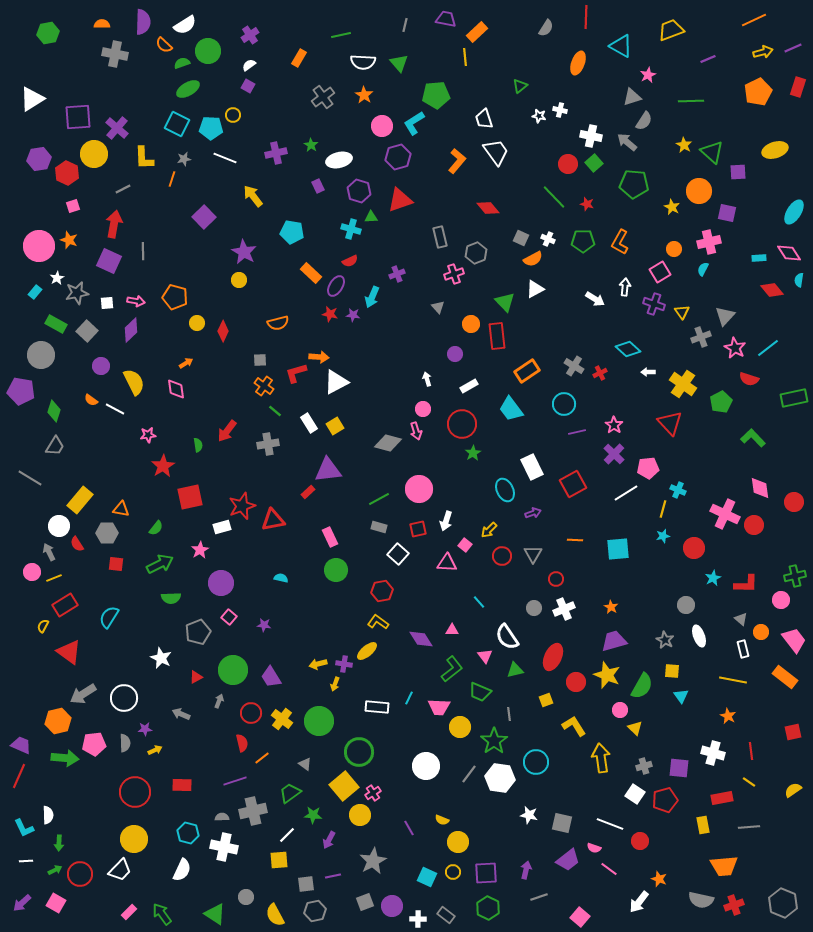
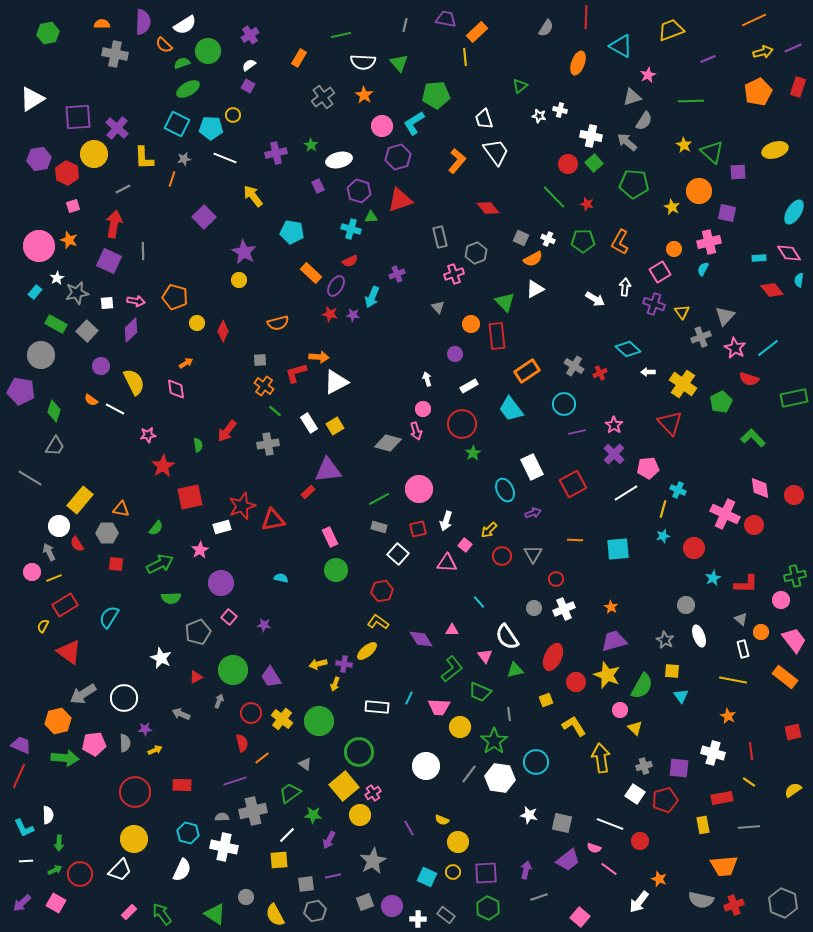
red circle at (794, 502): moved 7 px up
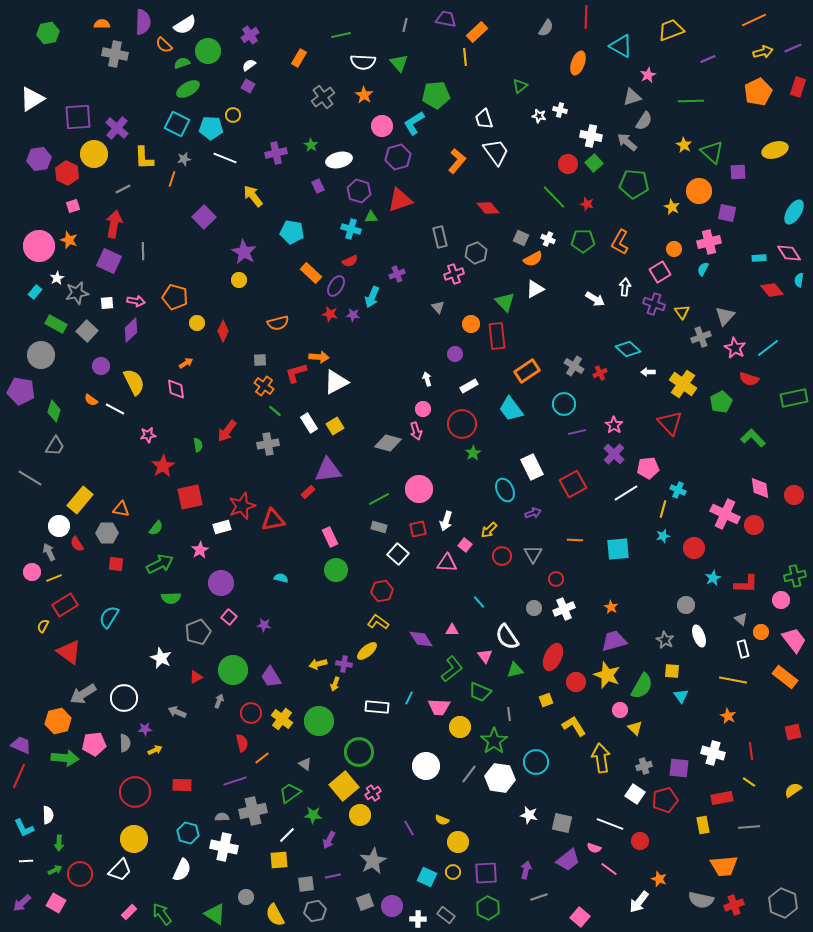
gray arrow at (181, 714): moved 4 px left, 2 px up
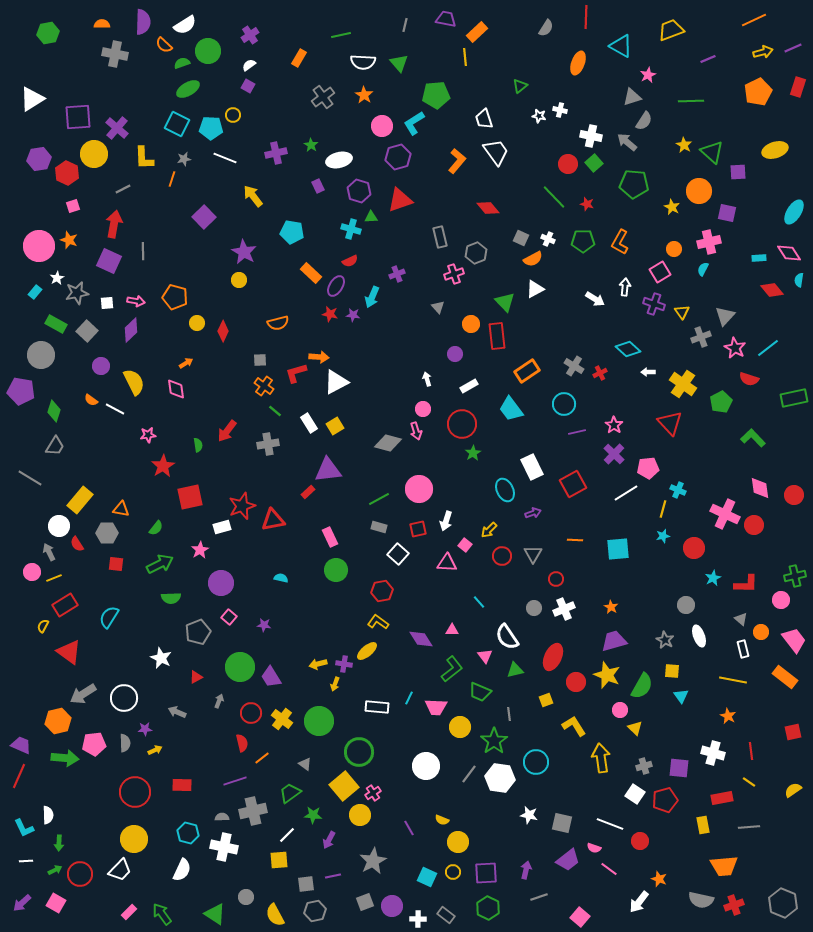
green circle at (233, 670): moved 7 px right, 3 px up
pink trapezoid at (439, 707): moved 3 px left
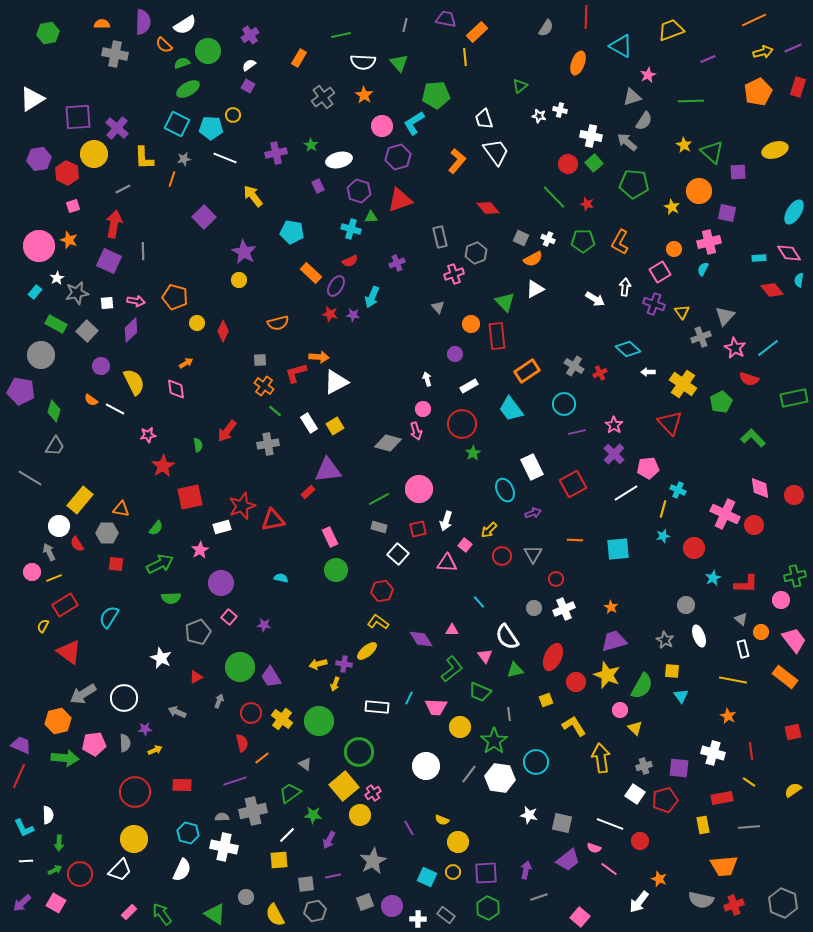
purple cross at (397, 274): moved 11 px up
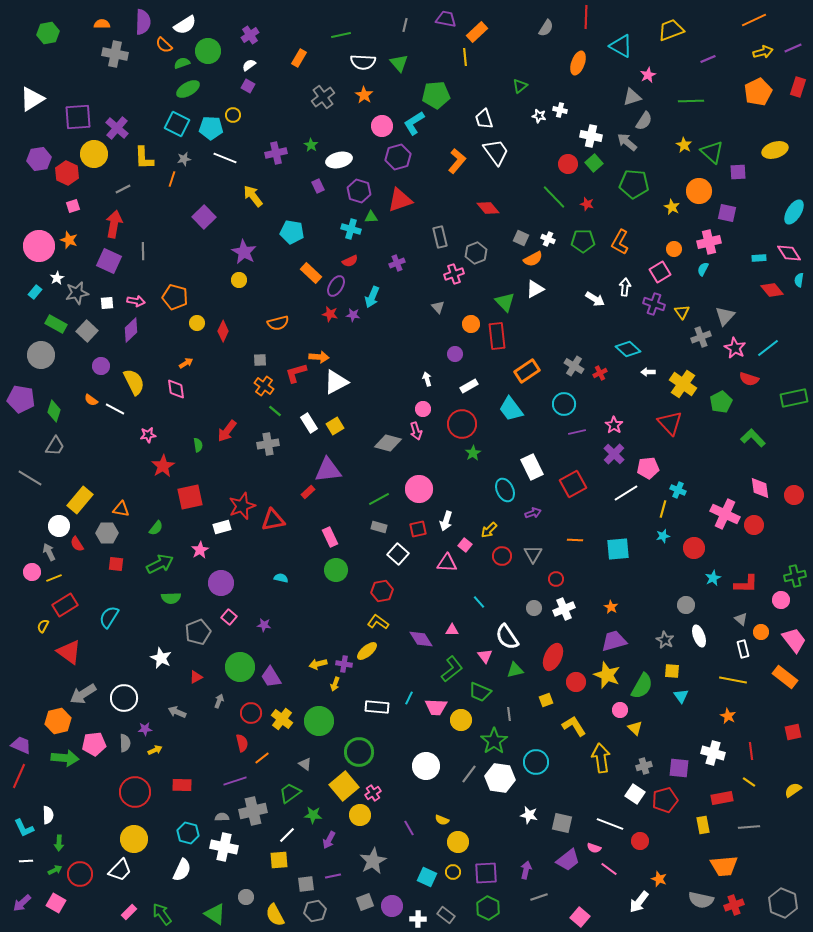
purple pentagon at (21, 391): moved 8 px down
yellow circle at (460, 727): moved 1 px right, 7 px up
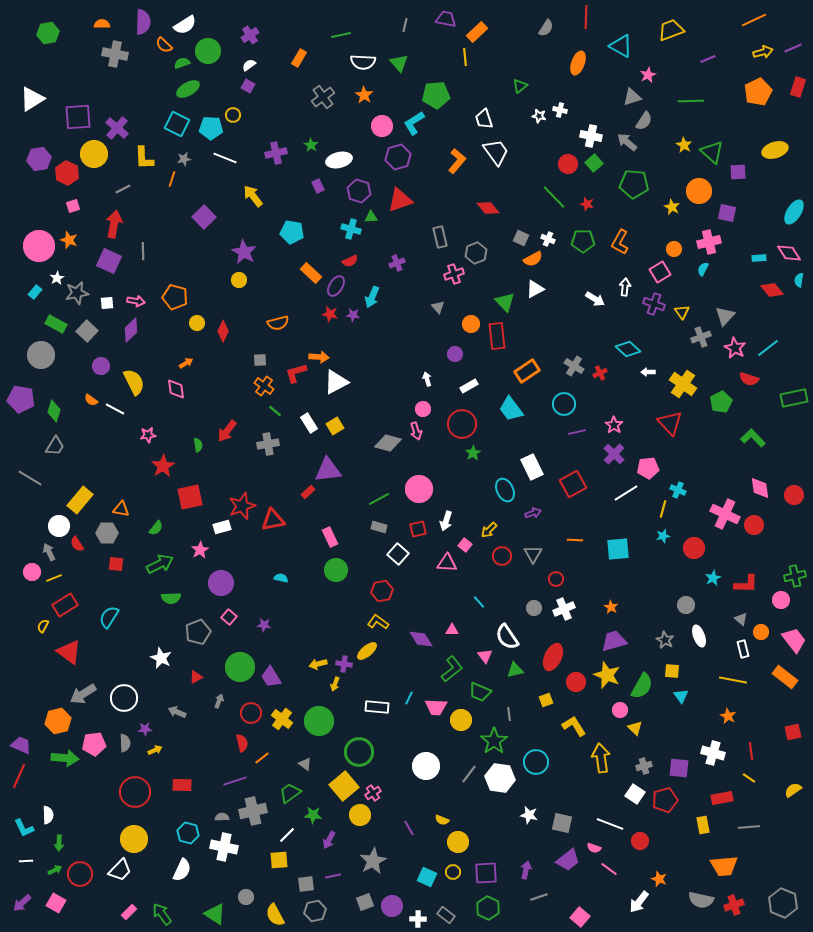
yellow line at (749, 782): moved 4 px up
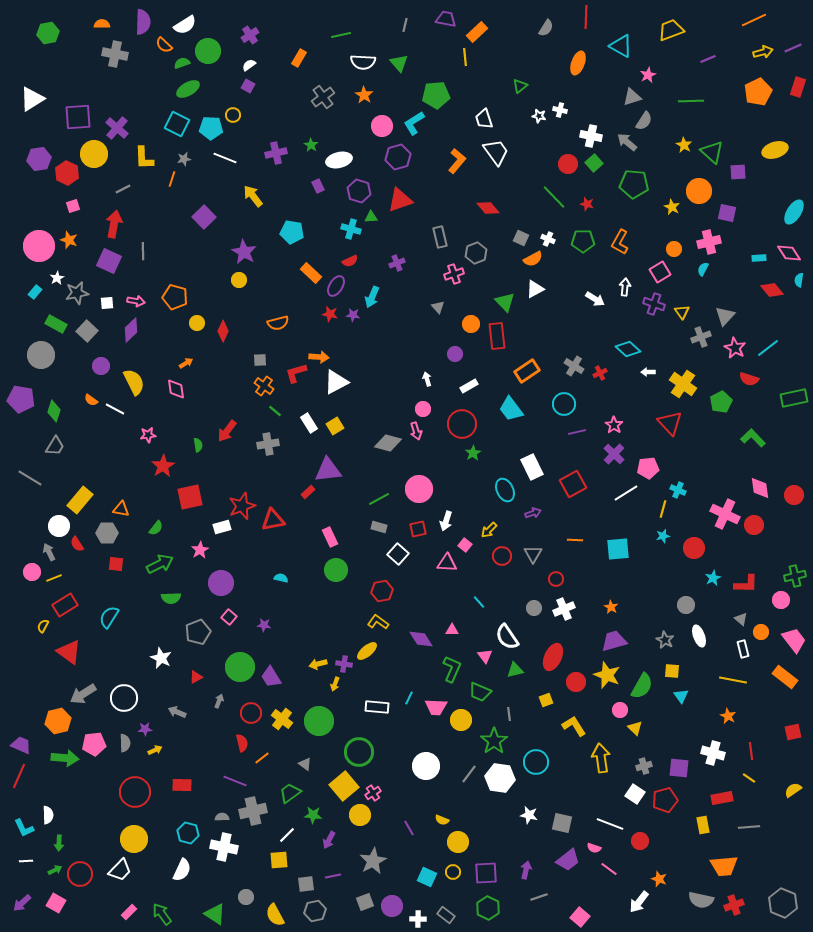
green L-shape at (452, 669): rotated 28 degrees counterclockwise
purple line at (235, 781): rotated 40 degrees clockwise
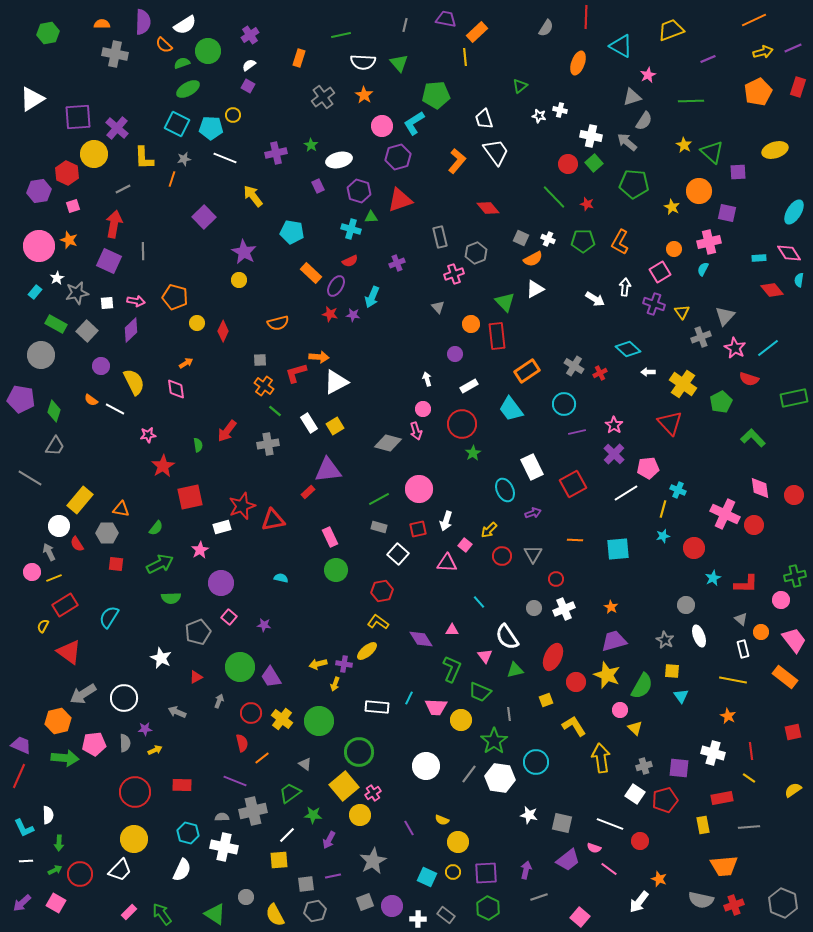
orange rectangle at (299, 58): rotated 12 degrees counterclockwise
purple hexagon at (39, 159): moved 32 px down
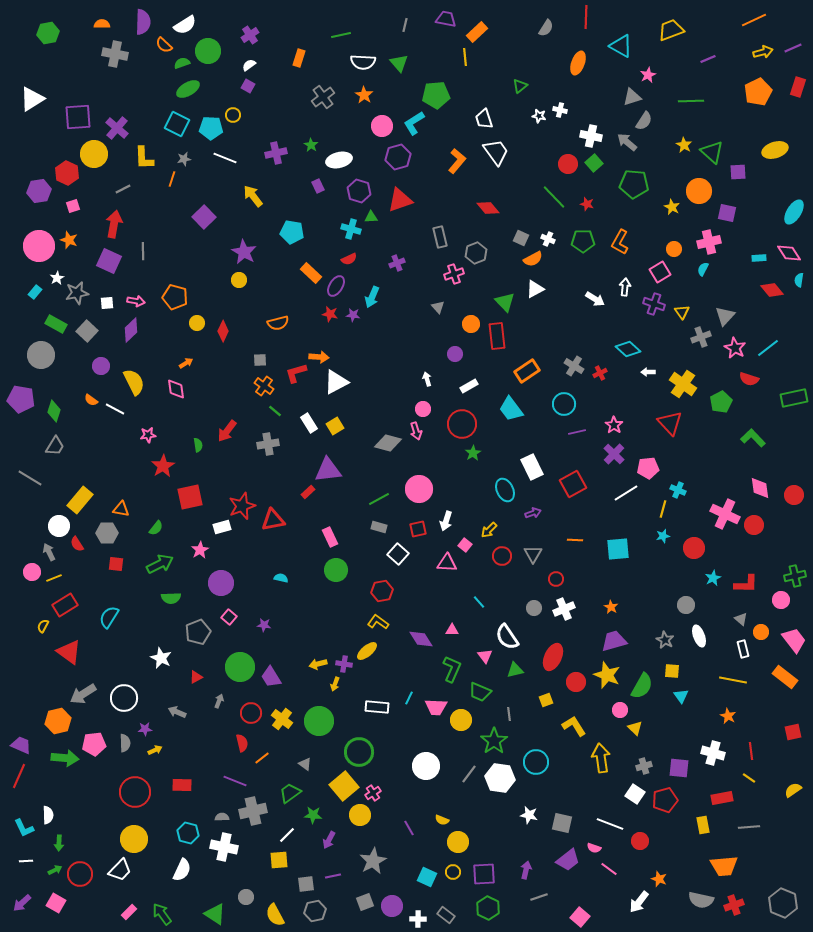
red semicircle at (350, 261): moved 1 px left, 2 px up
purple square at (486, 873): moved 2 px left, 1 px down
